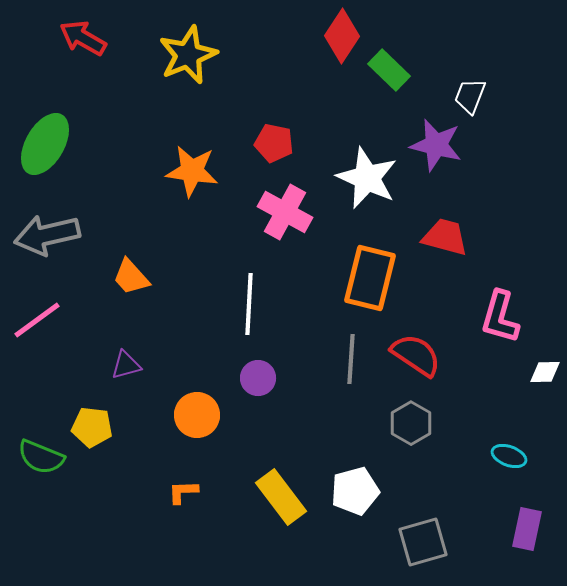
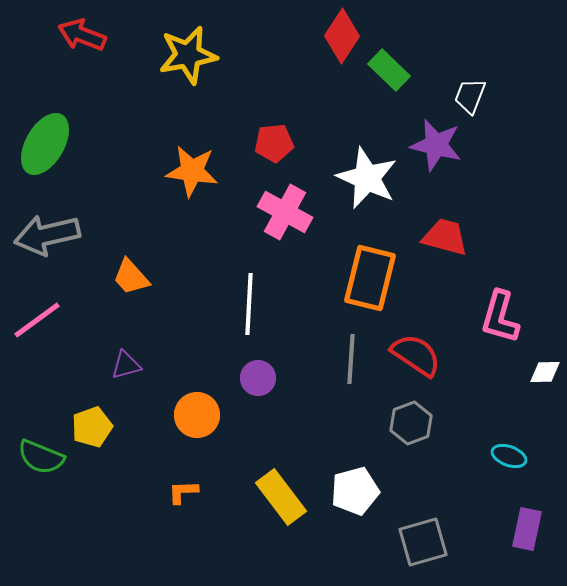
red arrow: moved 1 px left, 3 px up; rotated 9 degrees counterclockwise
yellow star: rotated 12 degrees clockwise
red pentagon: rotated 18 degrees counterclockwise
gray hexagon: rotated 9 degrees clockwise
yellow pentagon: rotated 27 degrees counterclockwise
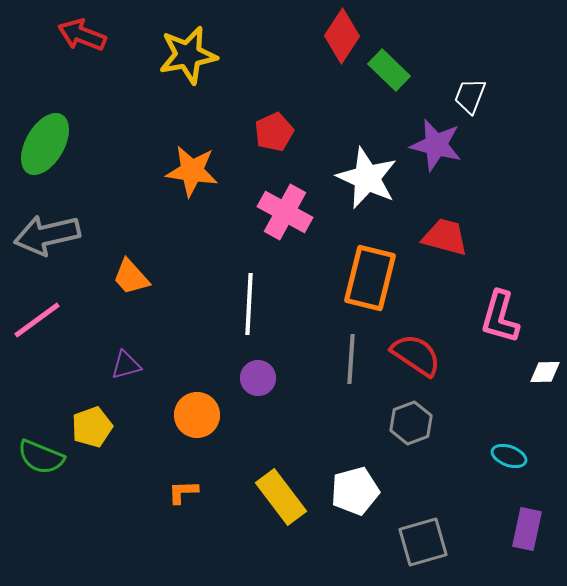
red pentagon: moved 11 px up; rotated 18 degrees counterclockwise
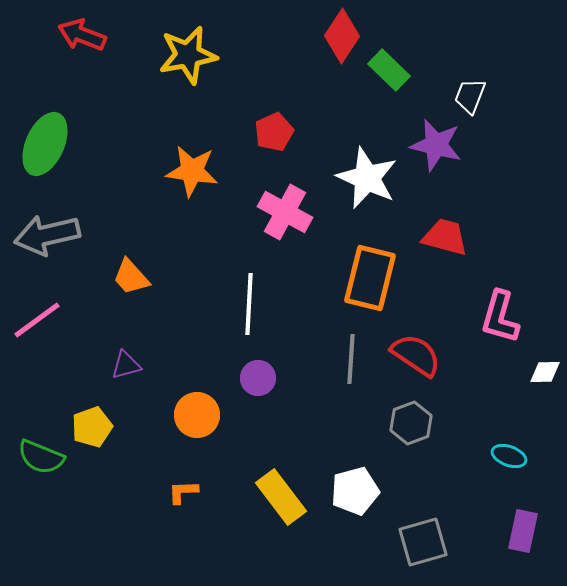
green ellipse: rotated 6 degrees counterclockwise
purple rectangle: moved 4 px left, 2 px down
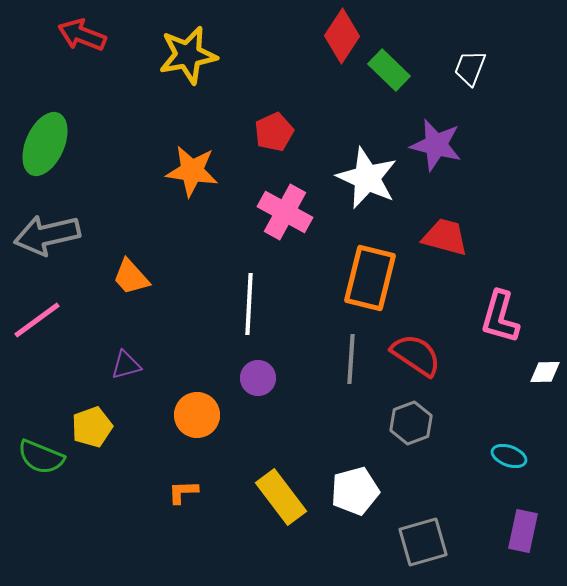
white trapezoid: moved 28 px up
